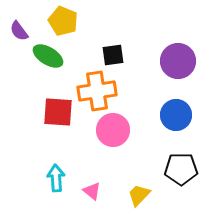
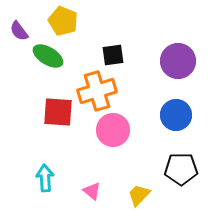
orange cross: rotated 9 degrees counterclockwise
cyan arrow: moved 11 px left
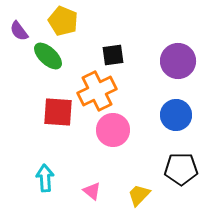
green ellipse: rotated 12 degrees clockwise
orange cross: rotated 9 degrees counterclockwise
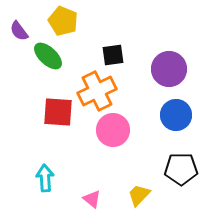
purple circle: moved 9 px left, 8 px down
pink triangle: moved 8 px down
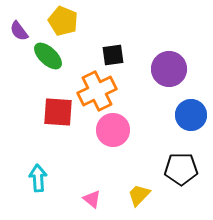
blue circle: moved 15 px right
cyan arrow: moved 7 px left
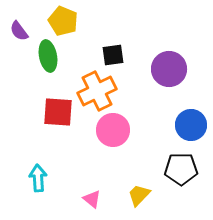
green ellipse: rotated 36 degrees clockwise
blue circle: moved 10 px down
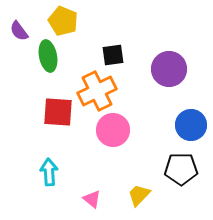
cyan arrow: moved 11 px right, 6 px up
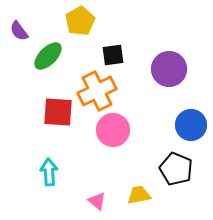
yellow pentagon: moved 17 px right; rotated 20 degrees clockwise
green ellipse: rotated 56 degrees clockwise
black pentagon: moved 5 px left; rotated 24 degrees clockwise
yellow trapezoid: rotated 35 degrees clockwise
pink triangle: moved 5 px right, 2 px down
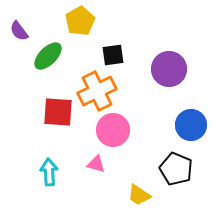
yellow trapezoid: rotated 135 degrees counterclockwise
pink triangle: moved 1 px left, 37 px up; rotated 24 degrees counterclockwise
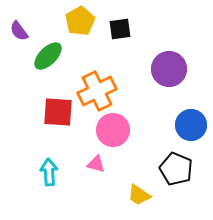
black square: moved 7 px right, 26 px up
